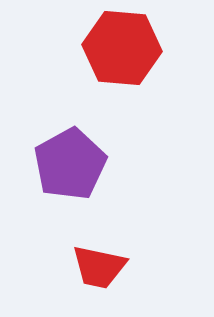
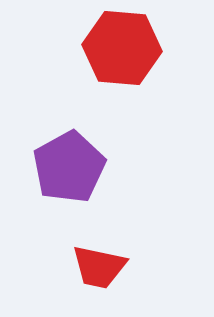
purple pentagon: moved 1 px left, 3 px down
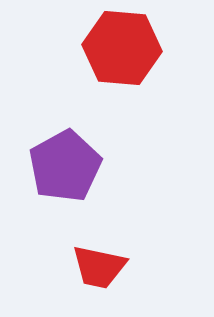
purple pentagon: moved 4 px left, 1 px up
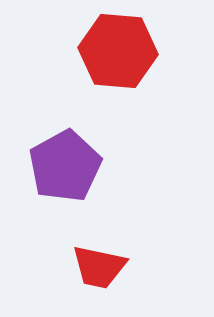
red hexagon: moved 4 px left, 3 px down
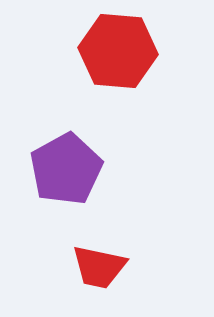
purple pentagon: moved 1 px right, 3 px down
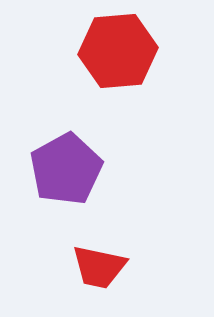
red hexagon: rotated 10 degrees counterclockwise
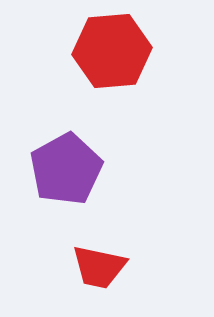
red hexagon: moved 6 px left
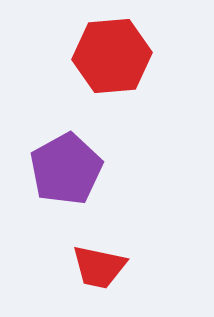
red hexagon: moved 5 px down
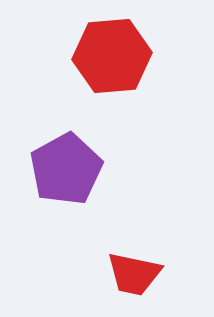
red trapezoid: moved 35 px right, 7 px down
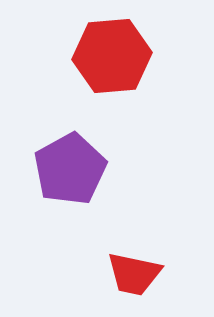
purple pentagon: moved 4 px right
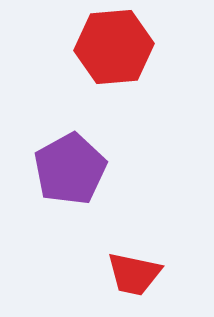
red hexagon: moved 2 px right, 9 px up
